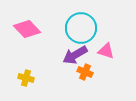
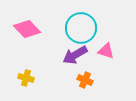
orange cross: moved 8 px down
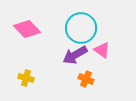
pink triangle: moved 4 px left, 1 px up; rotated 18 degrees clockwise
orange cross: moved 1 px right, 1 px up
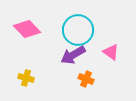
cyan circle: moved 3 px left, 2 px down
pink triangle: moved 9 px right, 2 px down
purple arrow: moved 2 px left
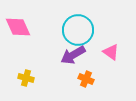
pink diamond: moved 9 px left, 2 px up; rotated 20 degrees clockwise
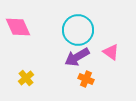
purple arrow: moved 4 px right, 2 px down
yellow cross: rotated 35 degrees clockwise
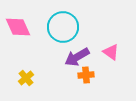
cyan circle: moved 15 px left, 3 px up
orange cross: moved 4 px up; rotated 28 degrees counterclockwise
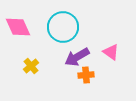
yellow cross: moved 5 px right, 12 px up
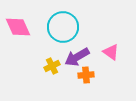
yellow cross: moved 21 px right; rotated 14 degrees clockwise
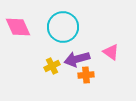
purple arrow: moved 2 px down; rotated 15 degrees clockwise
